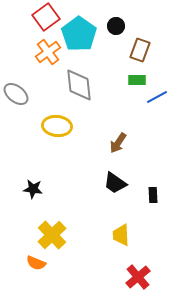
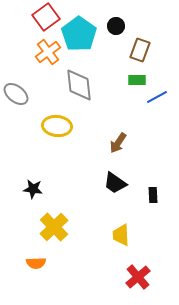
yellow cross: moved 2 px right, 8 px up
orange semicircle: rotated 24 degrees counterclockwise
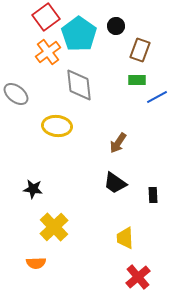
yellow trapezoid: moved 4 px right, 3 px down
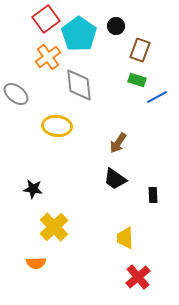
red square: moved 2 px down
orange cross: moved 5 px down
green rectangle: rotated 18 degrees clockwise
black trapezoid: moved 4 px up
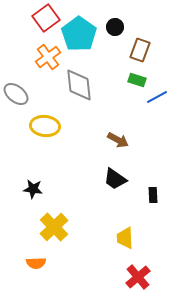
red square: moved 1 px up
black circle: moved 1 px left, 1 px down
yellow ellipse: moved 12 px left
brown arrow: moved 3 px up; rotated 95 degrees counterclockwise
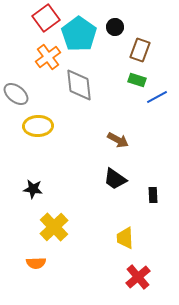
yellow ellipse: moved 7 px left; rotated 8 degrees counterclockwise
